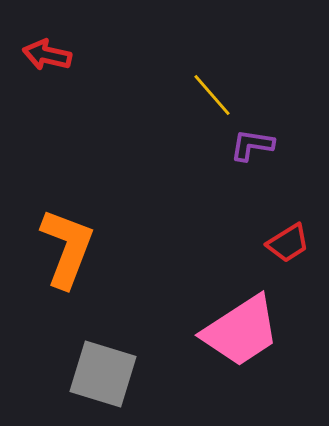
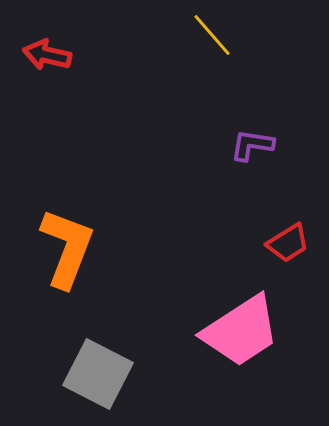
yellow line: moved 60 px up
gray square: moved 5 px left; rotated 10 degrees clockwise
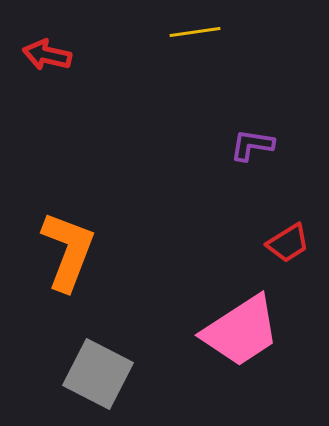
yellow line: moved 17 px left, 3 px up; rotated 57 degrees counterclockwise
orange L-shape: moved 1 px right, 3 px down
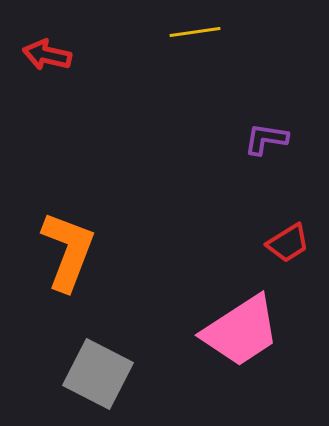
purple L-shape: moved 14 px right, 6 px up
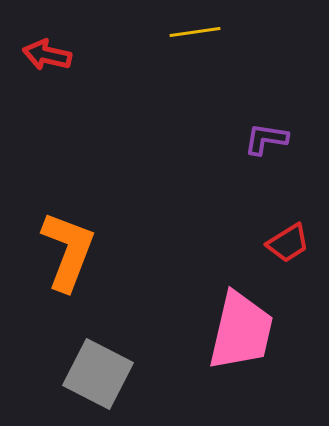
pink trapezoid: rotated 44 degrees counterclockwise
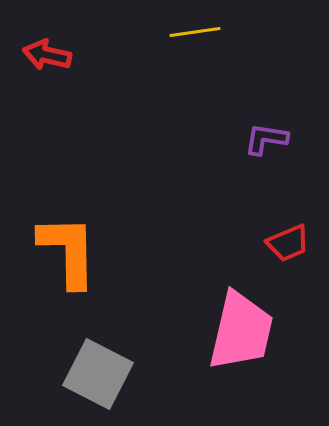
red trapezoid: rotated 9 degrees clockwise
orange L-shape: rotated 22 degrees counterclockwise
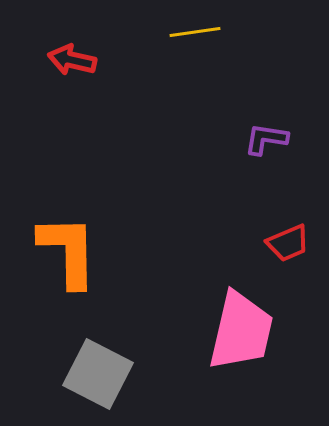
red arrow: moved 25 px right, 5 px down
